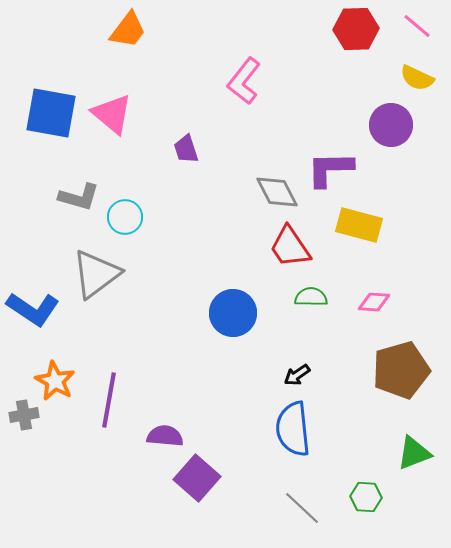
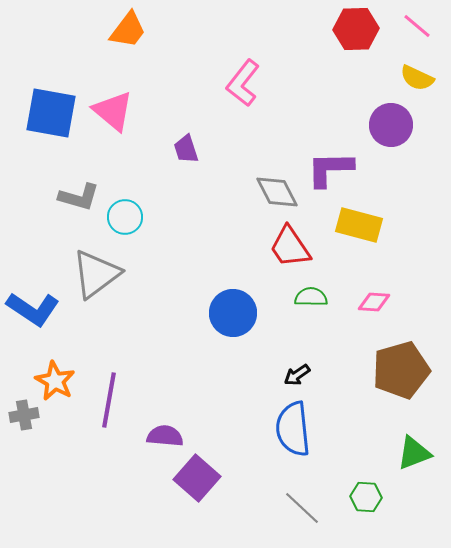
pink L-shape: moved 1 px left, 2 px down
pink triangle: moved 1 px right, 3 px up
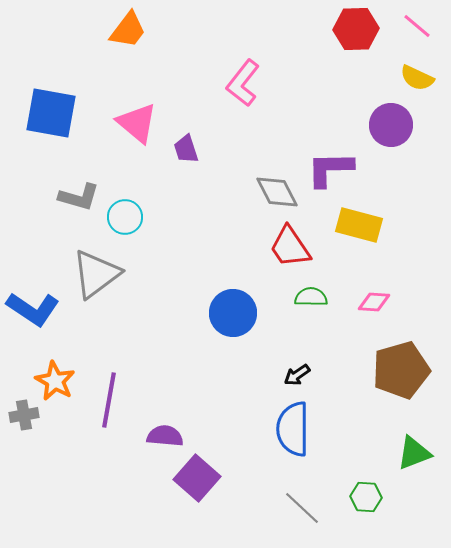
pink triangle: moved 24 px right, 12 px down
blue semicircle: rotated 6 degrees clockwise
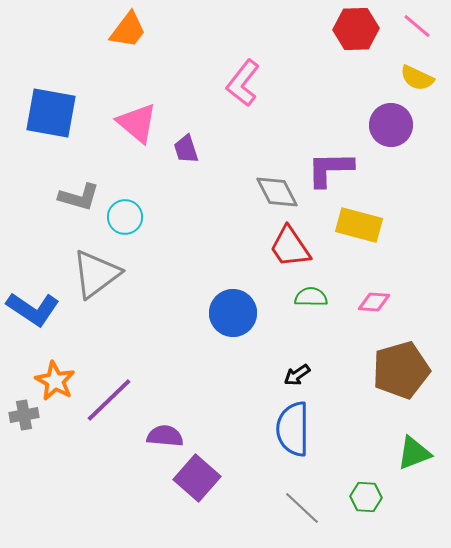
purple line: rotated 36 degrees clockwise
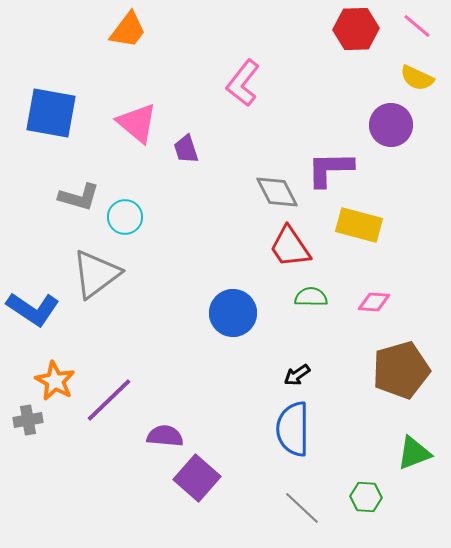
gray cross: moved 4 px right, 5 px down
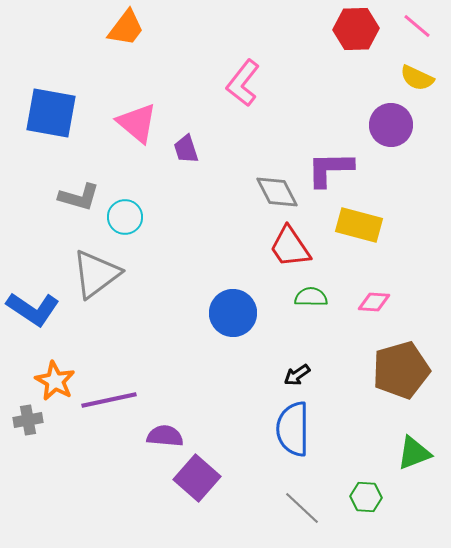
orange trapezoid: moved 2 px left, 2 px up
purple line: rotated 32 degrees clockwise
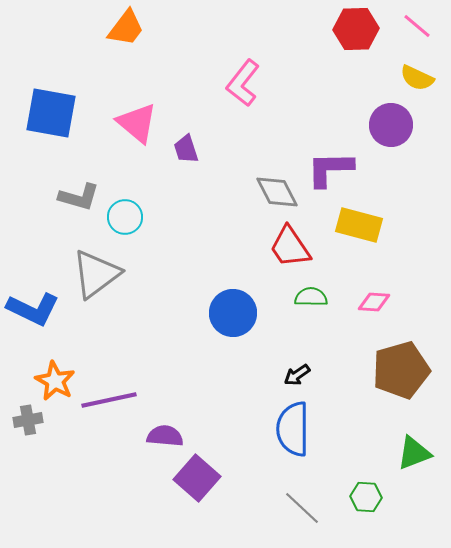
blue L-shape: rotated 8 degrees counterclockwise
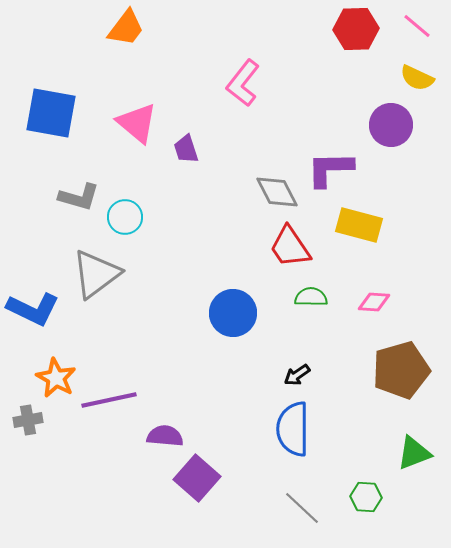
orange star: moved 1 px right, 3 px up
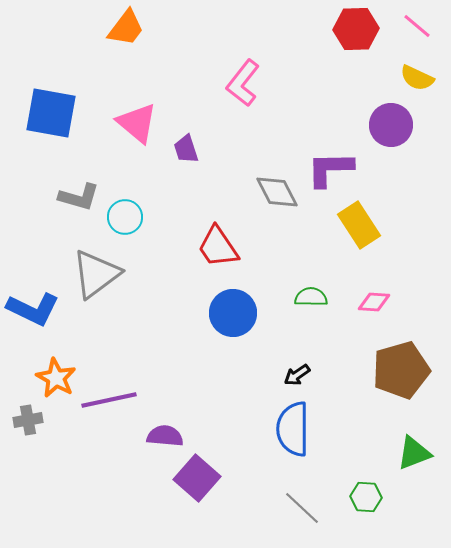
yellow rectangle: rotated 42 degrees clockwise
red trapezoid: moved 72 px left
